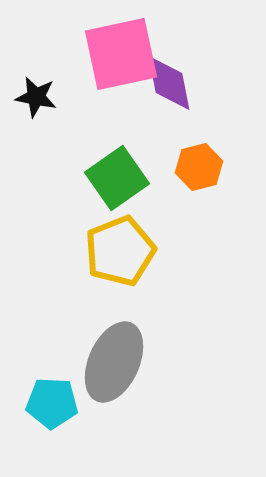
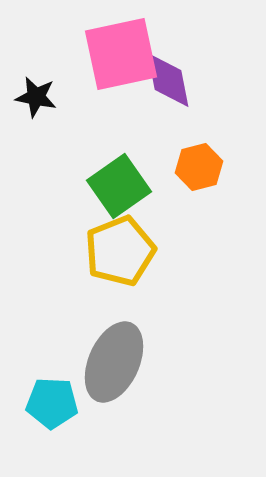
purple diamond: moved 1 px left, 3 px up
green square: moved 2 px right, 8 px down
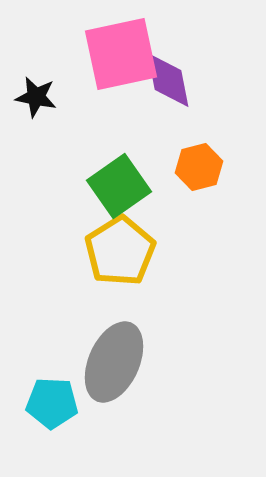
yellow pentagon: rotated 10 degrees counterclockwise
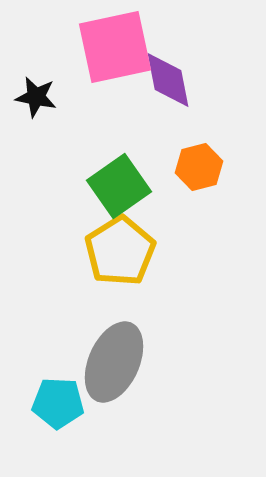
pink square: moved 6 px left, 7 px up
cyan pentagon: moved 6 px right
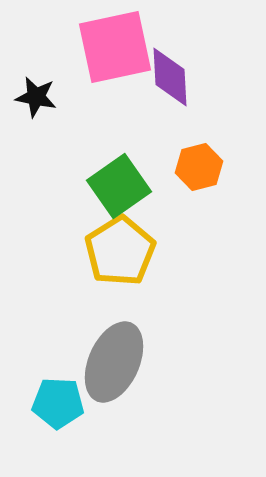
purple diamond: moved 2 px right, 3 px up; rotated 8 degrees clockwise
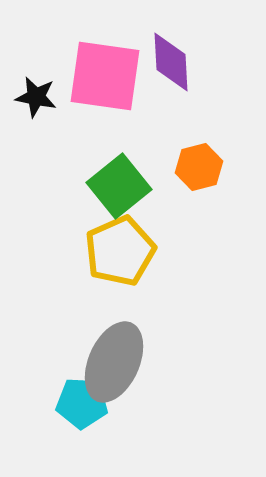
pink square: moved 10 px left, 29 px down; rotated 20 degrees clockwise
purple diamond: moved 1 px right, 15 px up
green square: rotated 4 degrees counterclockwise
yellow pentagon: rotated 8 degrees clockwise
cyan pentagon: moved 24 px right
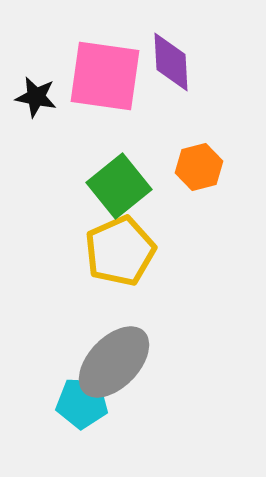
gray ellipse: rotated 20 degrees clockwise
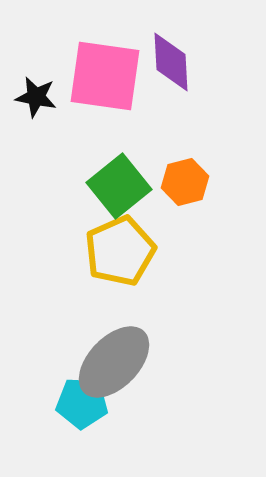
orange hexagon: moved 14 px left, 15 px down
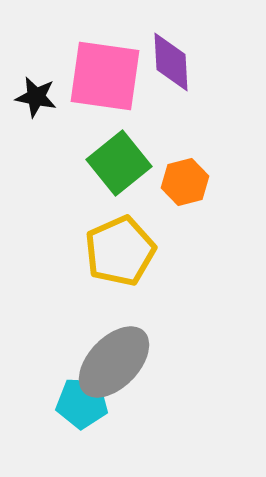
green square: moved 23 px up
